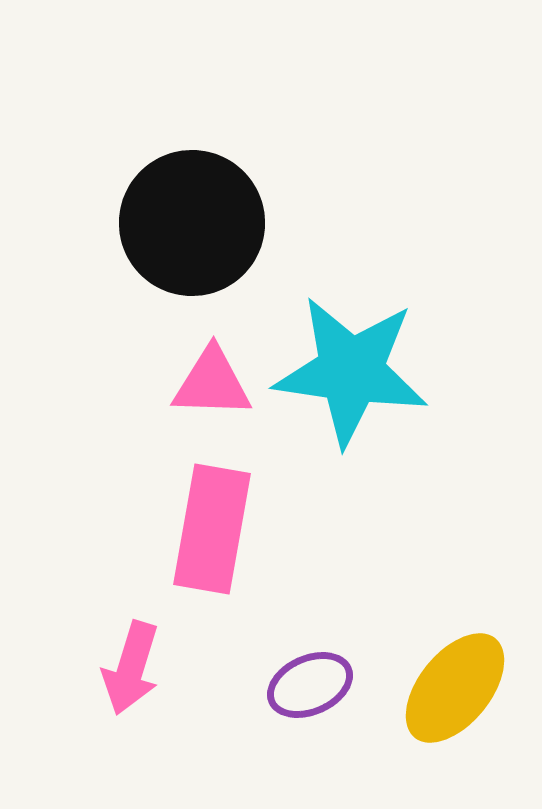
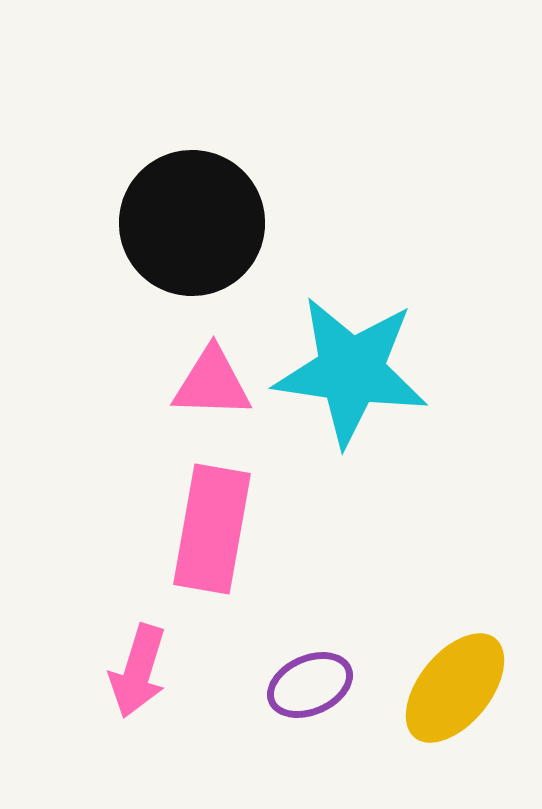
pink arrow: moved 7 px right, 3 px down
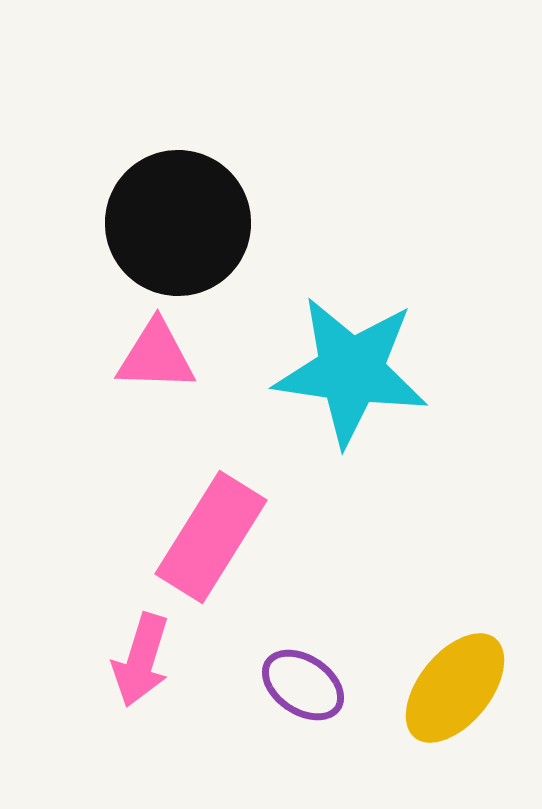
black circle: moved 14 px left
pink triangle: moved 56 px left, 27 px up
pink rectangle: moved 1 px left, 8 px down; rotated 22 degrees clockwise
pink arrow: moved 3 px right, 11 px up
purple ellipse: moved 7 px left; rotated 58 degrees clockwise
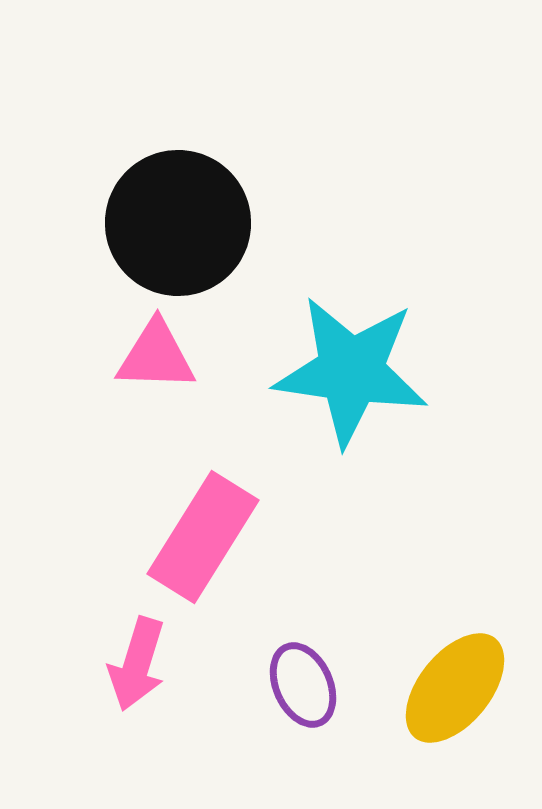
pink rectangle: moved 8 px left
pink arrow: moved 4 px left, 4 px down
purple ellipse: rotated 32 degrees clockwise
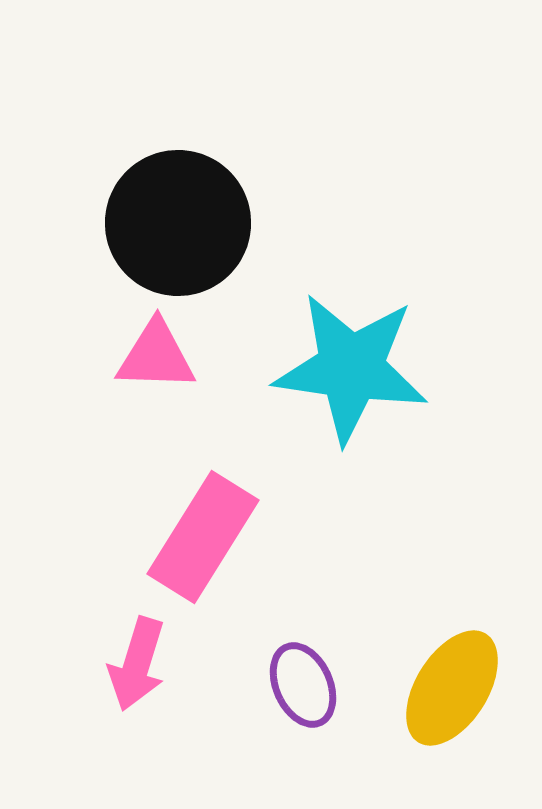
cyan star: moved 3 px up
yellow ellipse: moved 3 px left; rotated 7 degrees counterclockwise
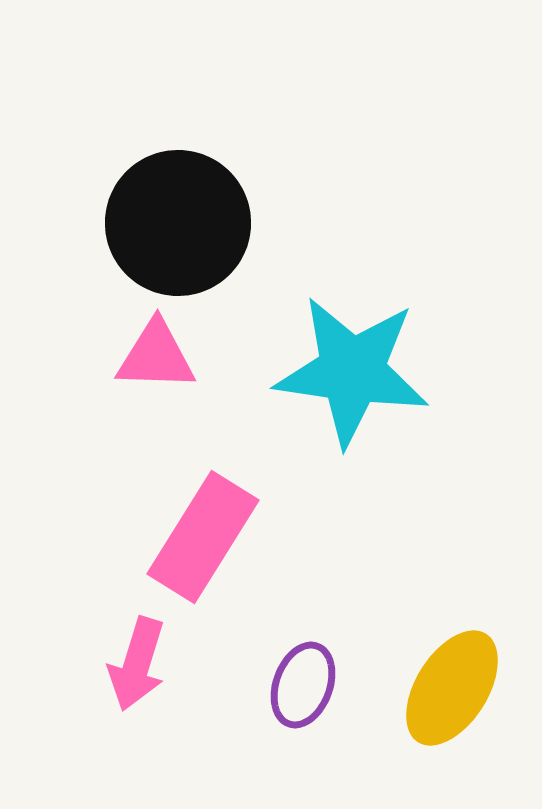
cyan star: moved 1 px right, 3 px down
purple ellipse: rotated 44 degrees clockwise
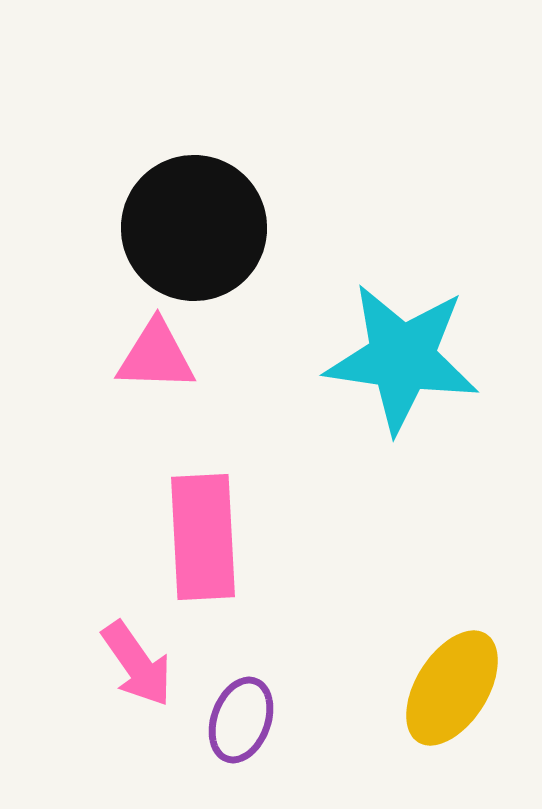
black circle: moved 16 px right, 5 px down
cyan star: moved 50 px right, 13 px up
pink rectangle: rotated 35 degrees counterclockwise
pink arrow: rotated 52 degrees counterclockwise
purple ellipse: moved 62 px left, 35 px down
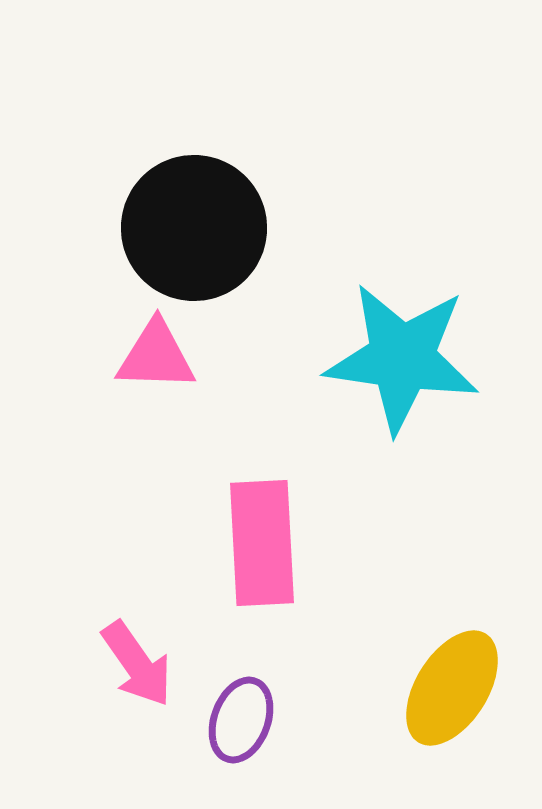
pink rectangle: moved 59 px right, 6 px down
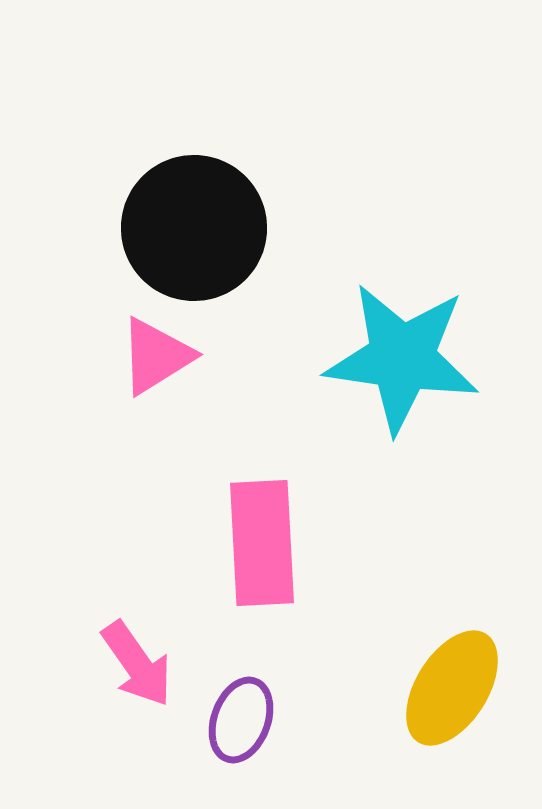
pink triangle: rotated 34 degrees counterclockwise
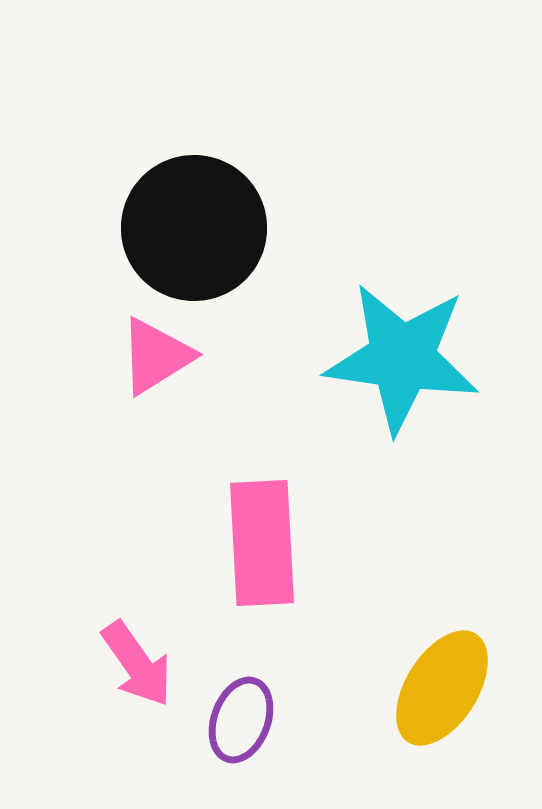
yellow ellipse: moved 10 px left
